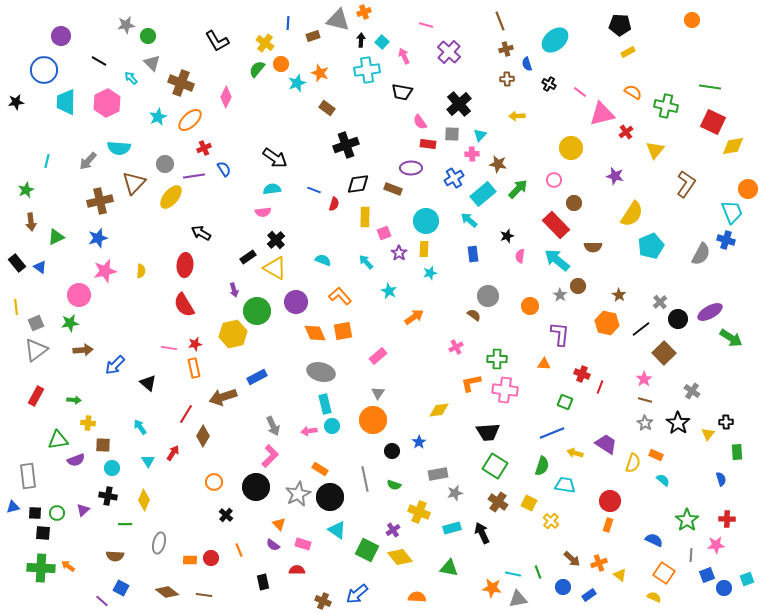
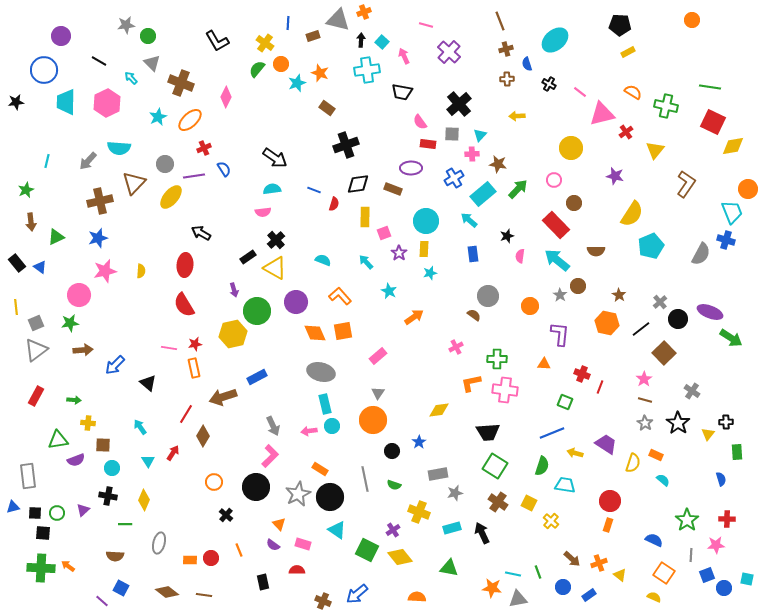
brown semicircle at (593, 247): moved 3 px right, 4 px down
purple ellipse at (710, 312): rotated 50 degrees clockwise
cyan square at (747, 579): rotated 32 degrees clockwise
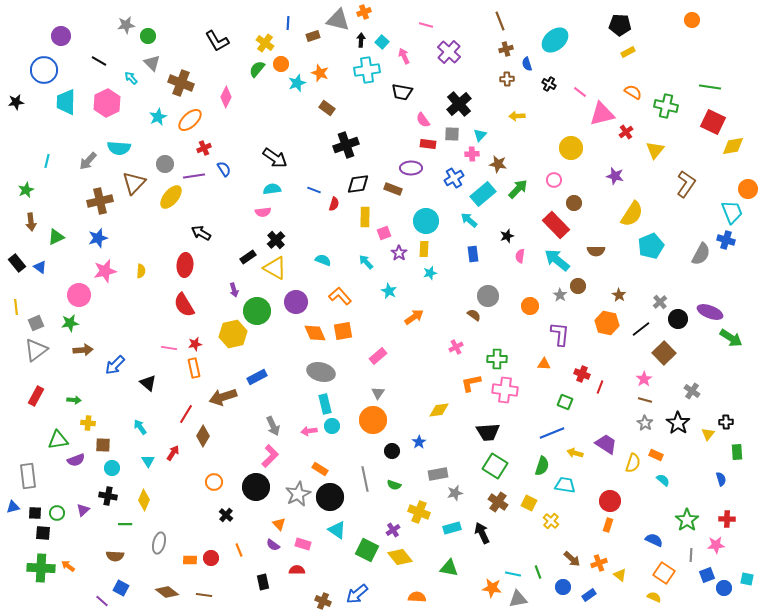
pink semicircle at (420, 122): moved 3 px right, 2 px up
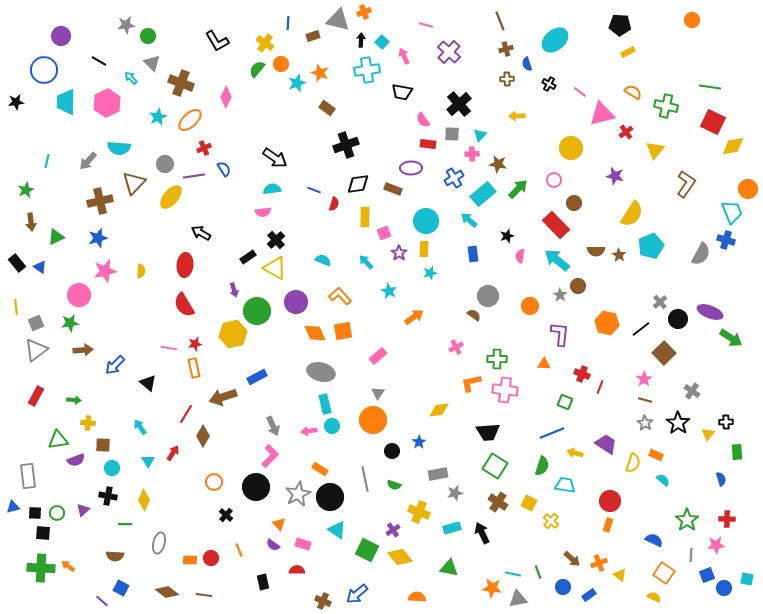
brown star at (619, 295): moved 40 px up
